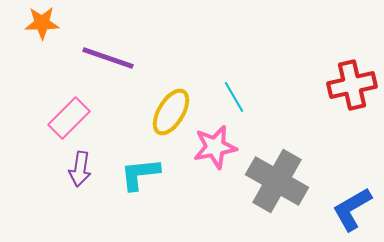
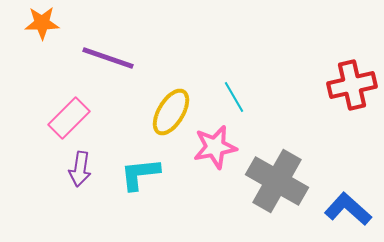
blue L-shape: moved 4 px left; rotated 72 degrees clockwise
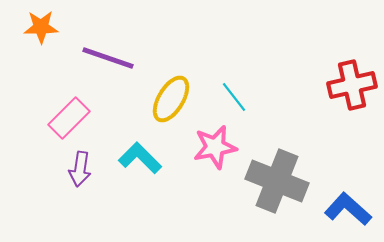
orange star: moved 1 px left, 4 px down
cyan line: rotated 8 degrees counterclockwise
yellow ellipse: moved 13 px up
cyan L-shape: moved 16 px up; rotated 51 degrees clockwise
gray cross: rotated 8 degrees counterclockwise
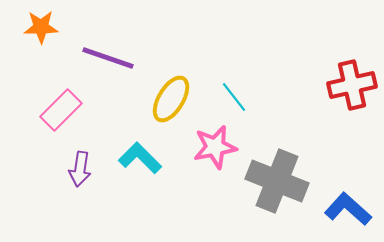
pink rectangle: moved 8 px left, 8 px up
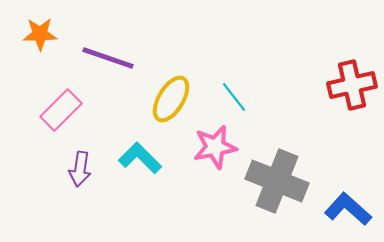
orange star: moved 1 px left, 7 px down
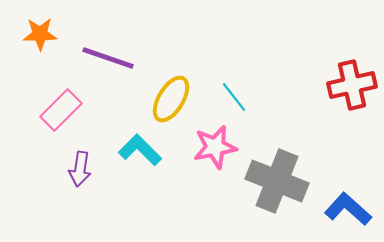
cyan L-shape: moved 8 px up
